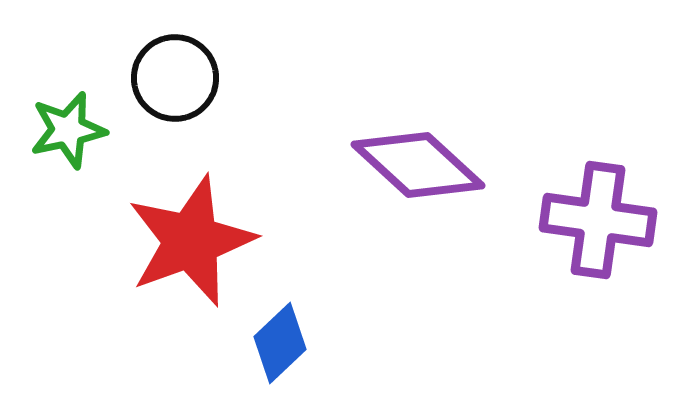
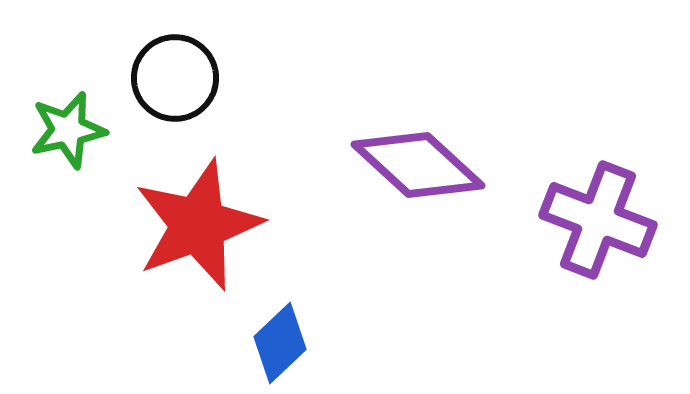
purple cross: rotated 13 degrees clockwise
red star: moved 7 px right, 16 px up
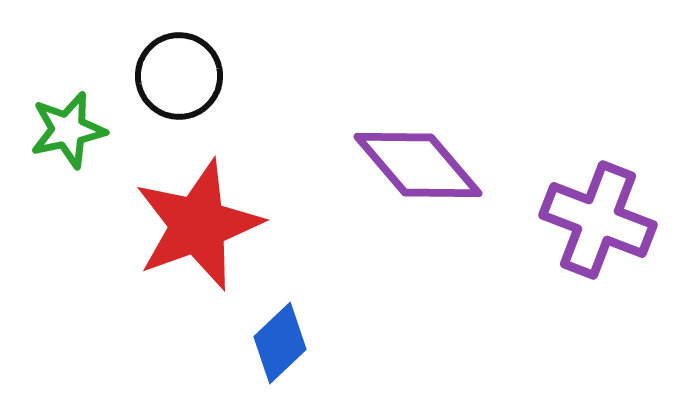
black circle: moved 4 px right, 2 px up
purple diamond: rotated 7 degrees clockwise
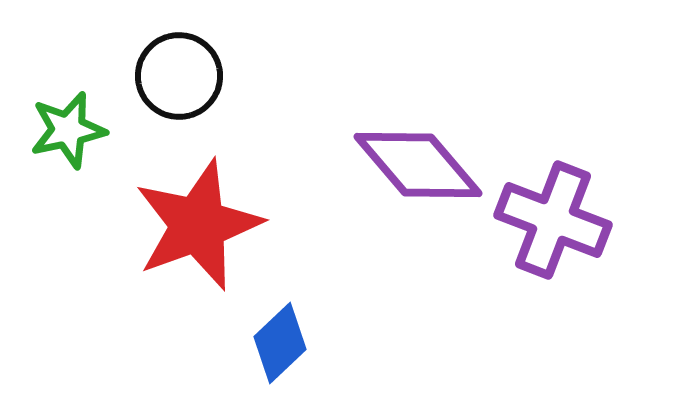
purple cross: moved 45 px left
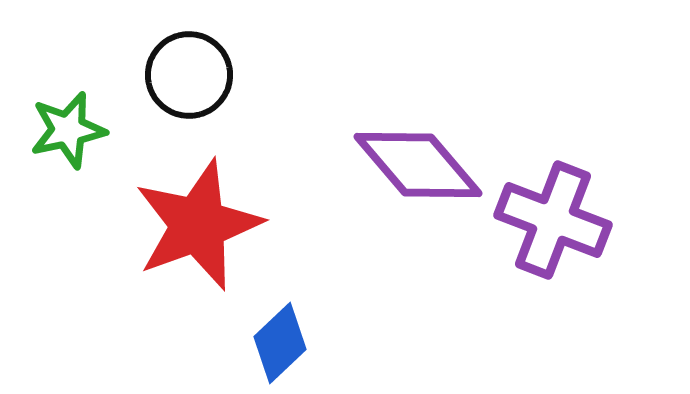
black circle: moved 10 px right, 1 px up
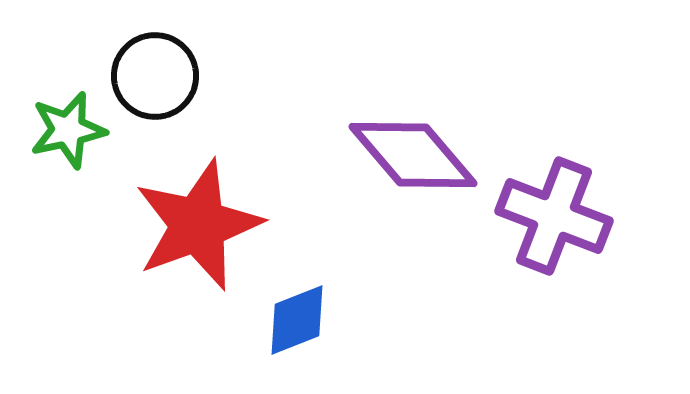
black circle: moved 34 px left, 1 px down
purple diamond: moved 5 px left, 10 px up
purple cross: moved 1 px right, 4 px up
blue diamond: moved 17 px right, 23 px up; rotated 22 degrees clockwise
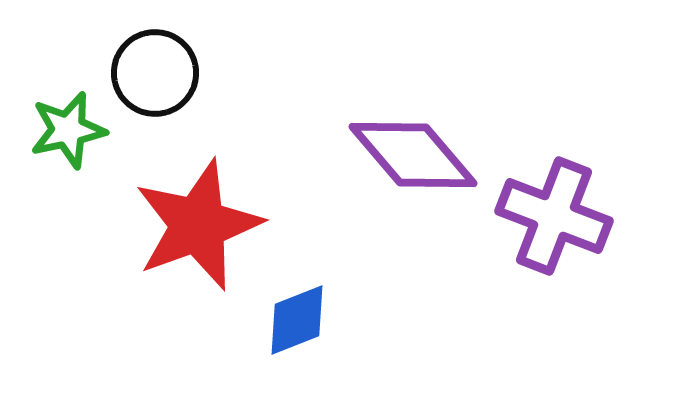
black circle: moved 3 px up
